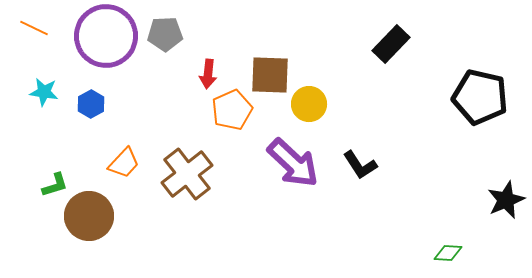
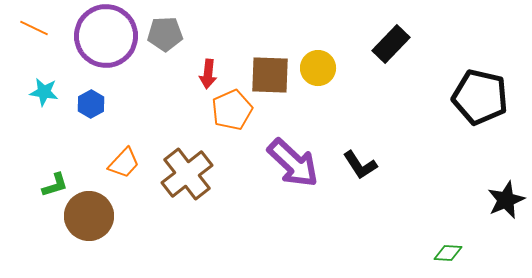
yellow circle: moved 9 px right, 36 px up
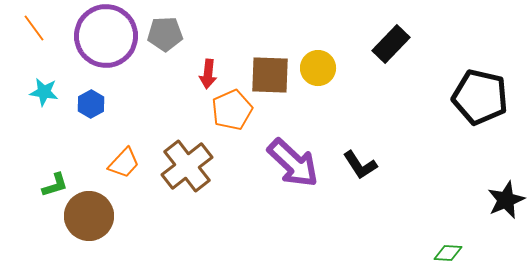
orange line: rotated 28 degrees clockwise
brown cross: moved 8 px up
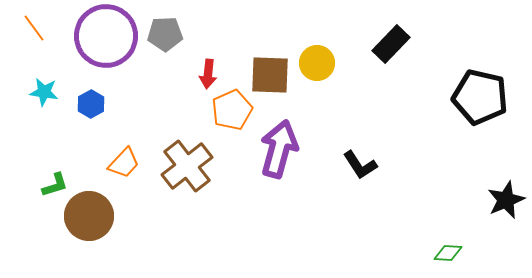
yellow circle: moved 1 px left, 5 px up
purple arrow: moved 14 px left, 14 px up; rotated 118 degrees counterclockwise
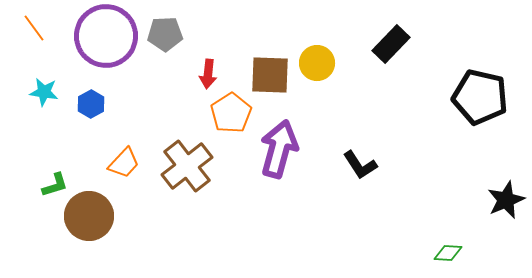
orange pentagon: moved 1 px left, 3 px down; rotated 9 degrees counterclockwise
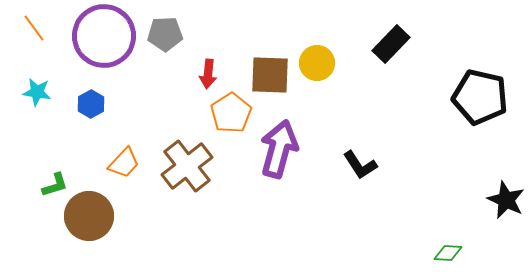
purple circle: moved 2 px left
cyan star: moved 7 px left
black star: rotated 24 degrees counterclockwise
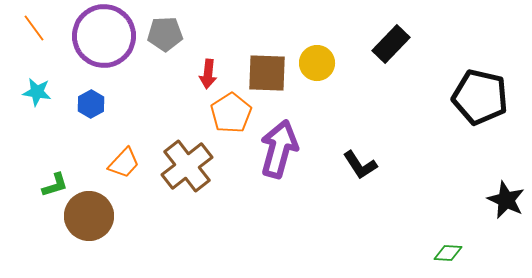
brown square: moved 3 px left, 2 px up
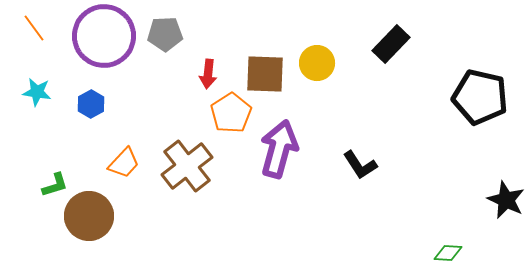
brown square: moved 2 px left, 1 px down
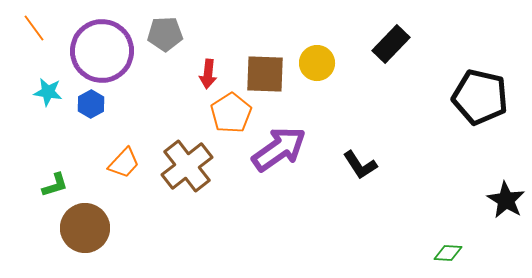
purple circle: moved 2 px left, 15 px down
cyan star: moved 11 px right
purple arrow: rotated 40 degrees clockwise
black star: rotated 6 degrees clockwise
brown circle: moved 4 px left, 12 px down
